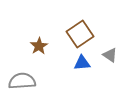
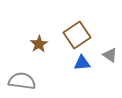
brown square: moved 3 px left, 1 px down
brown star: moved 2 px up
gray semicircle: rotated 12 degrees clockwise
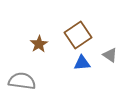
brown square: moved 1 px right
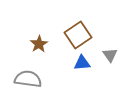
gray triangle: rotated 21 degrees clockwise
gray semicircle: moved 6 px right, 2 px up
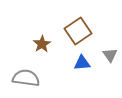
brown square: moved 4 px up
brown star: moved 3 px right
gray semicircle: moved 2 px left, 1 px up
